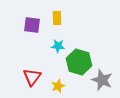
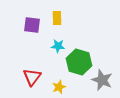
yellow star: moved 1 px right, 1 px down
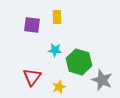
yellow rectangle: moved 1 px up
cyan star: moved 3 px left, 4 px down
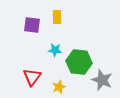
green hexagon: rotated 10 degrees counterclockwise
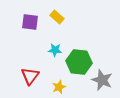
yellow rectangle: rotated 48 degrees counterclockwise
purple square: moved 2 px left, 3 px up
red triangle: moved 2 px left, 1 px up
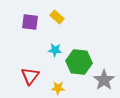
gray star: moved 2 px right; rotated 15 degrees clockwise
yellow star: moved 1 px left, 1 px down; rotated 24 degrees clockwise
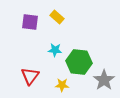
yellow star: moved 4 px right, 3 px up
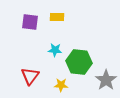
yellow rectangle: rotated 40 degrees counterclockwise
gray star: moved 2 px right
yellow star: moved 1 px left
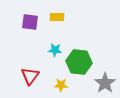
gray star: moved 1 px left, 3 px down
